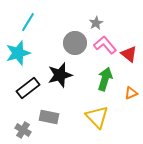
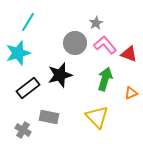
red triangle: rotated 18 degrees counterclockwise
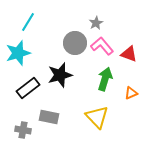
pink L-shape: moved 3 px left, 1 px down
gray cross: rotated 21 degrees counterclockwise
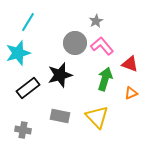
gray star: moved 2 px up
red triangle: moved 1 px right, 10 px down
gray rectangle: moved 11 px right, 1 px up
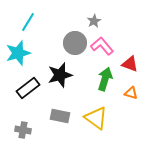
gray star: moved 2 px left
orange triangle: rotated 40 degrees clockwise
yellow triangle: moved 1 px left, 1 px down; rotated 10 degrees counterclockwise
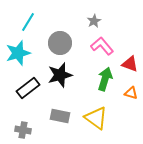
gray circle: moved 15 px left
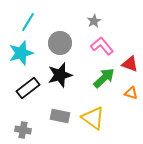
cyan star: moved 3 px right
green arrow: moved 1 px left, 1 px up; rotated 30 degrees clockwise
yellow triangle: moved 3 px left
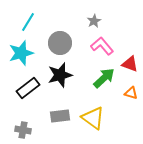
gray rectangle: rotated 18 degrees counterclockwise
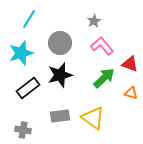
cyan line: moved 1 px right, 3 px up
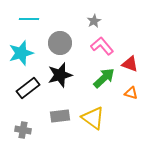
cyan line: rotated 60 degrees clockwise
